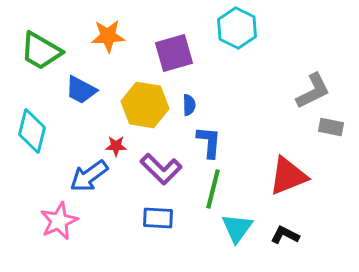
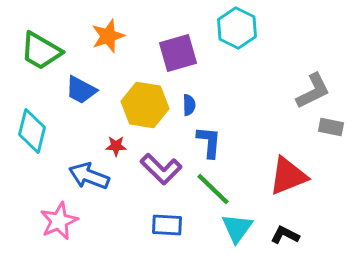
orange star: rotated 16 degrees counterclockwise
purple square: moved 4 px right
blue arrow: rotated 57 degrees clockwise
green line: rotated 60 degrees counterclockwise
blue rectangle: moved 9 px right, 7 px down
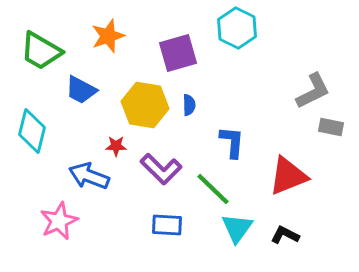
blue L-shape: moved 23 px right
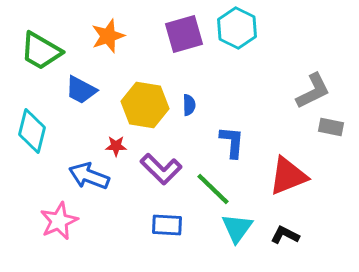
purple square: moved 6 px right, 19 px up
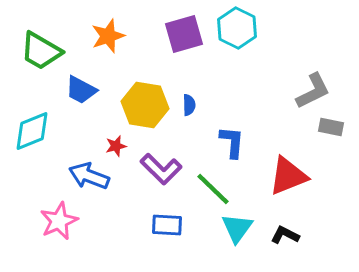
cyan diamond: rotated 54 degrees clockwise
red star: rotated 15 degrees counterclockwise
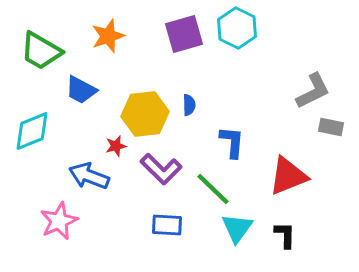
yellow hexagon: moved 9 px down; rotated 15 degrees counterclockwise
black L-shape: rotated 64 degrees clockwise
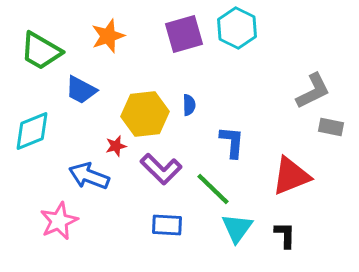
red triangle: moved 3 px right
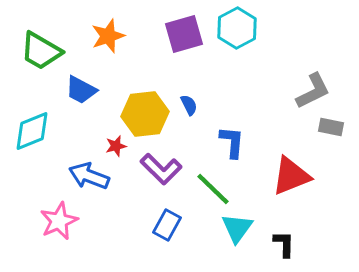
cyan hexagon: rotated 6 degrees clockwise
blue semicircle: rotated 25 degrees counterclockwise
blue rectangle: rotated 64 degrees counterclockwise
black L-shape: moved 1 px left, 9 px down
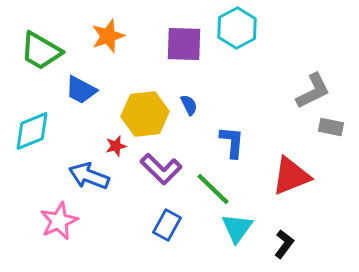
purple square: moved 10 px down; rotated 18 degrees clockwise
black L-shape: rotated 36 degrees clockwise
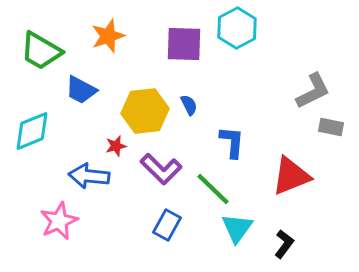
yellow hexagon: moved 3 px up
blue arrow: rotated 15 degrees counterclockwise
